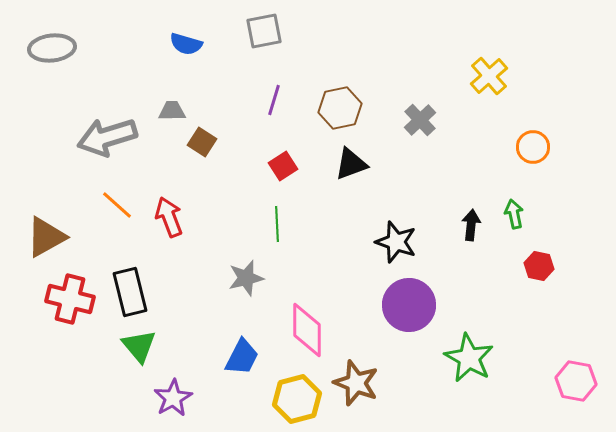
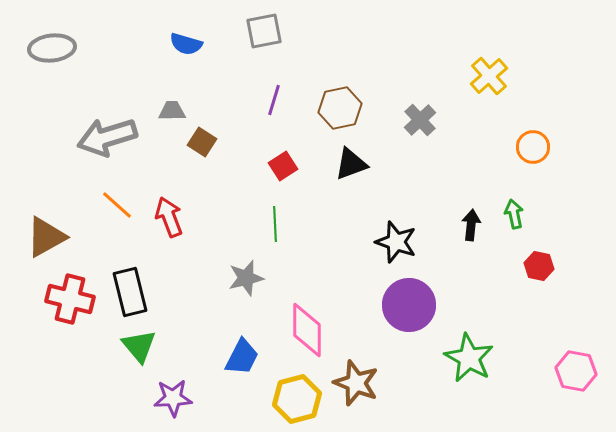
green line: moved 2 px left
pink hexagon: moved 10 px up
purple star: rotated 27 degrees clockwise
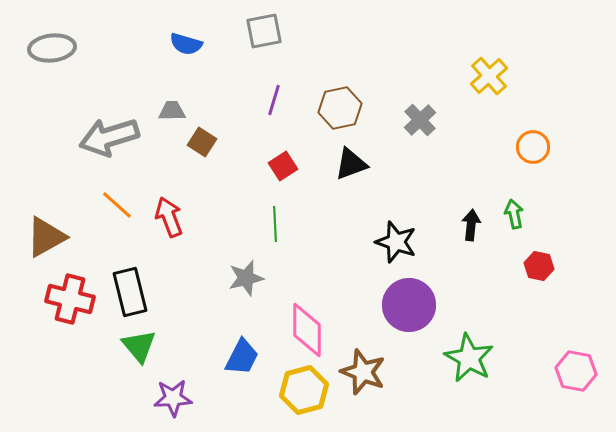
gray arrow: moved 2 px right
brown star: moved 7 px right, 11 px up
yellow hexagon: moved 7 px right, 9 px up
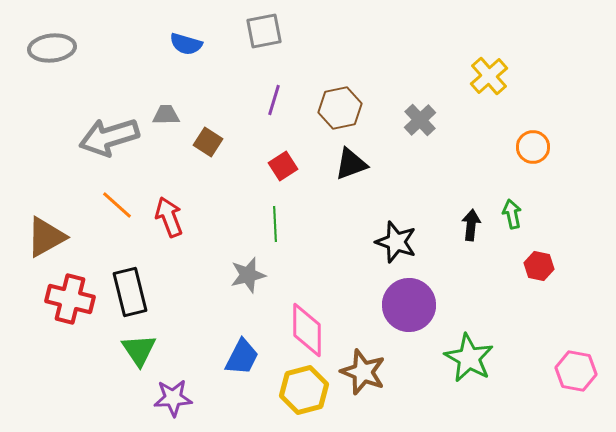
gray trapezoid: moved 6 px left, 4 px down
brown square: moved 6 px right
green arrow: moved 2 px left
gray star: moved 2 px right, 3 px up
green triangle: moved 4 px down; rotated 6 degrees clockwise
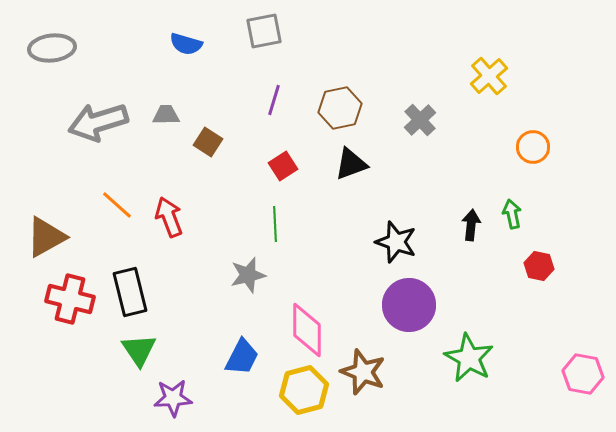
gray arrow: moved 11 px left, 15 px up
pink hexagon: moved 7 px right, 3 px down
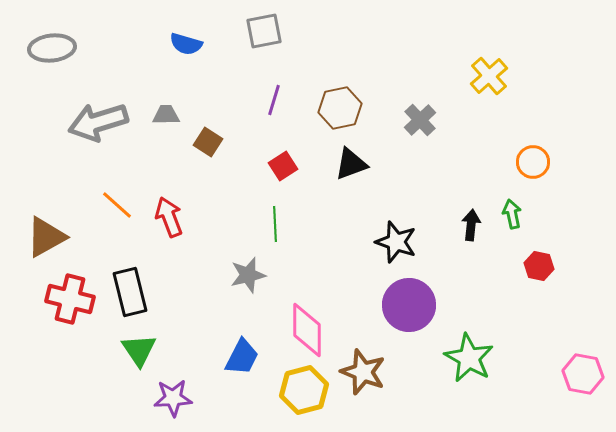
orange circle: moved 15 px down
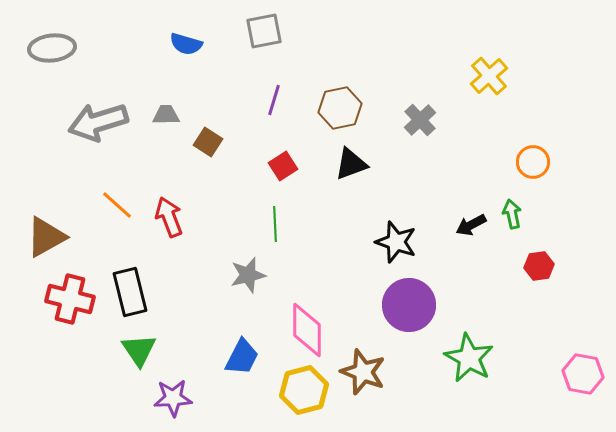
black arrow: rotated 124 degrees counterclockwise
red hexagon: rotated 20 degrees counterclockwise
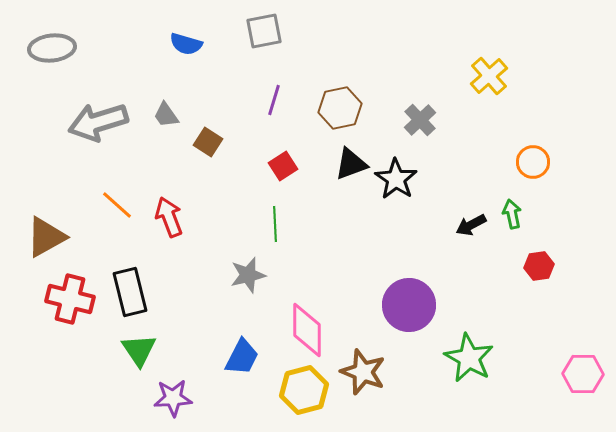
gray trapezoid: rotated 124 degrees counterclockwise
black star: moved 63 px up; rotated 15 degrees clockwise
pink hexagon: rotated 9 degrees counterclockwise
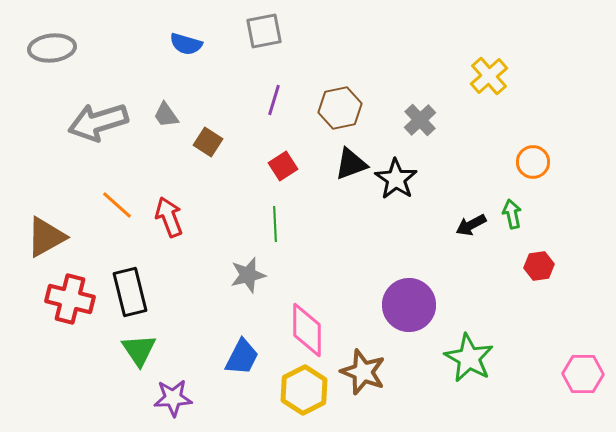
yellow hexagon: rotated 12 degrees counterclockwise
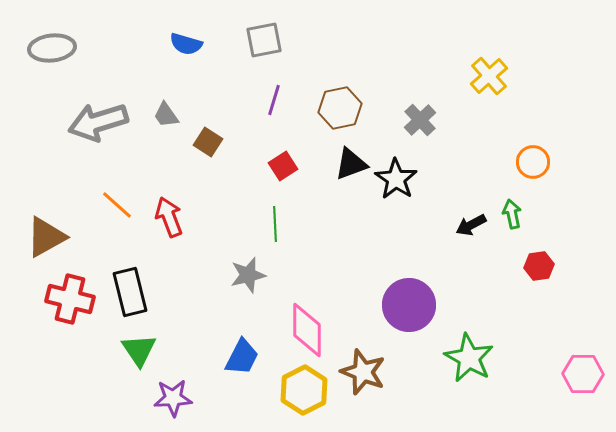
gray square: moved 9 px down
